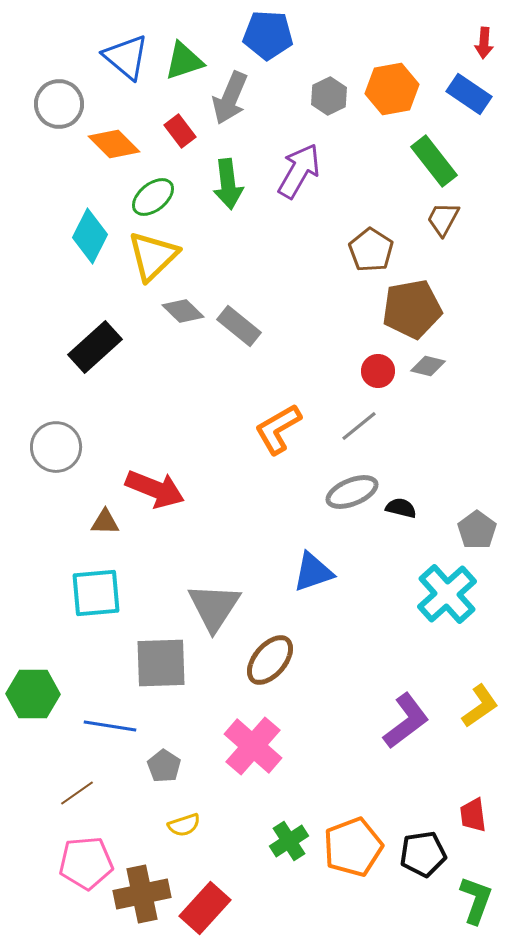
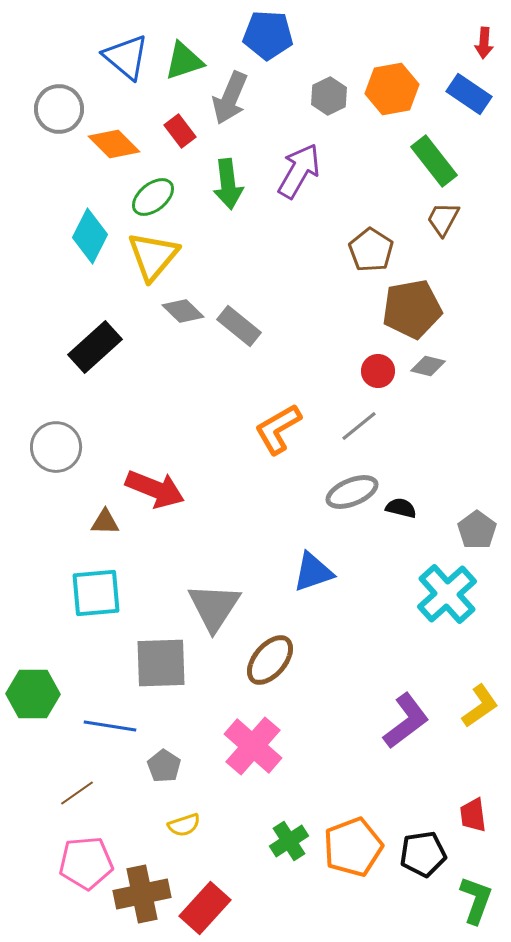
gray circle at (59, 104): moved 5 px down
yellow triangle at (153, 256): rotated 6 degrees counterclockwise
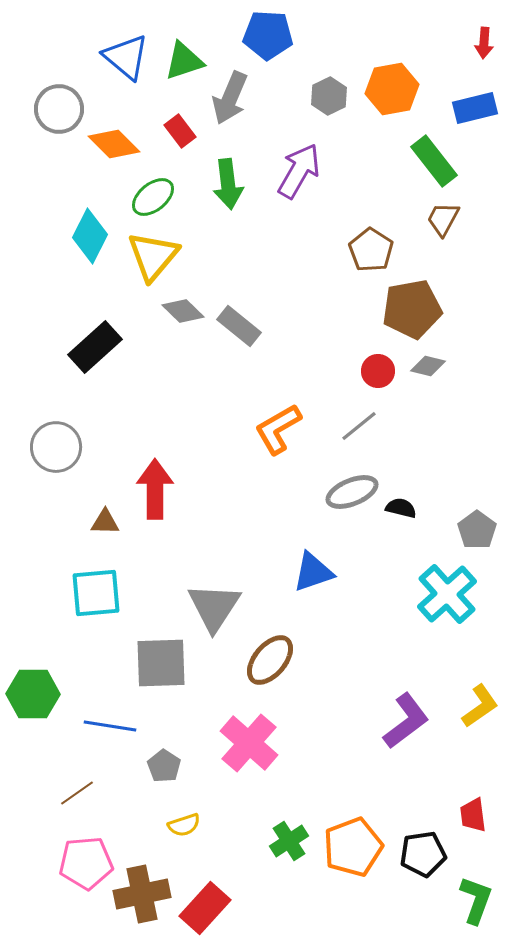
blue rectangle at (469, 94): moved 6 px right, 14 px down; rotated 48 degrees counterclockwise
red arrow at (155, 489): rotated 112 degrees counterclockwise
pink cross at (253, 746): moved 4 px left, 3 px up
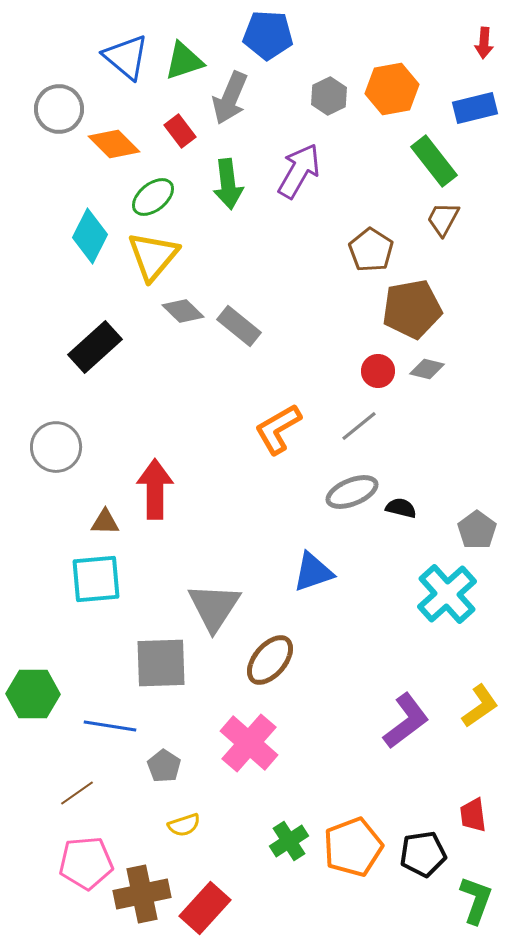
gray diamond at (428, 366): moved 1 px left, 3 px down
cyan square at (96, 593): moved 14 px up
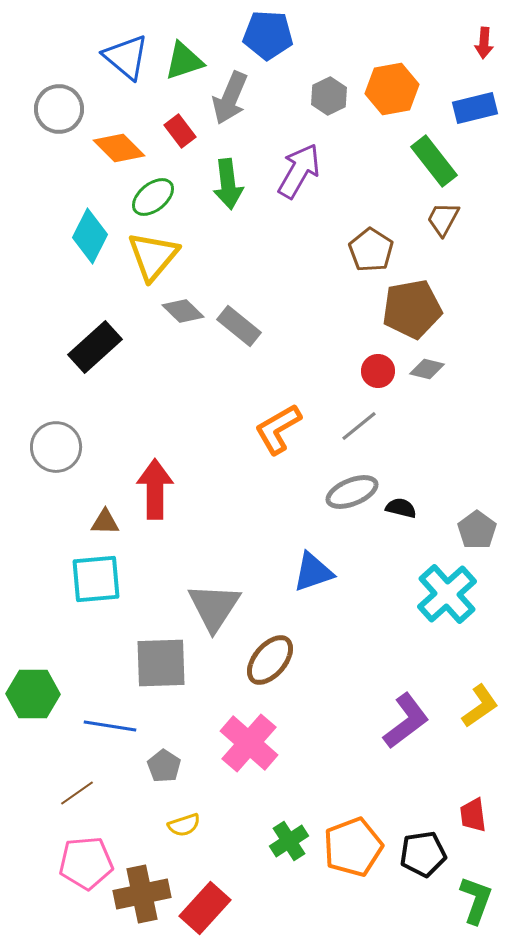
orange diamond at (114, 144): moved 5 px right, 4 px down
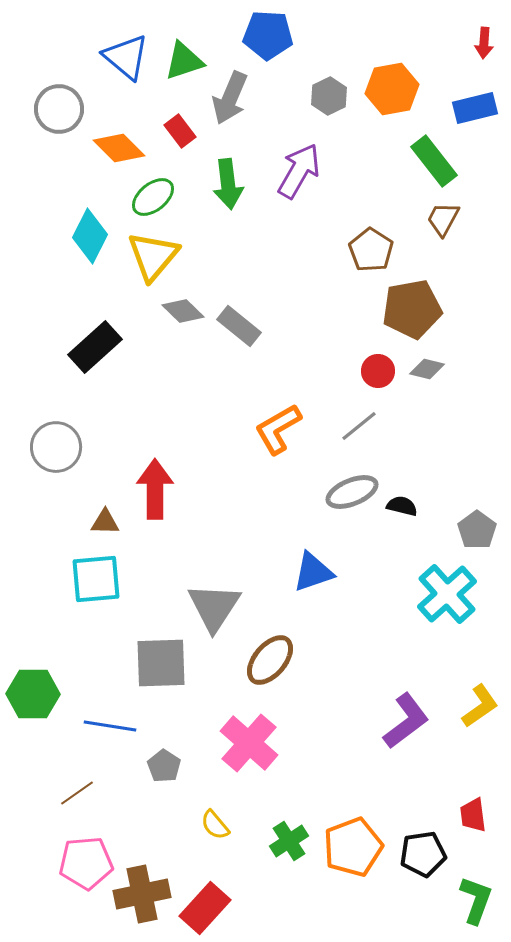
black semicircle at (401, 508): moved 1 px right, 2 px up
yellow semicircle at (184, 825): moved 31 px right; rotated 68 degrees clockwise
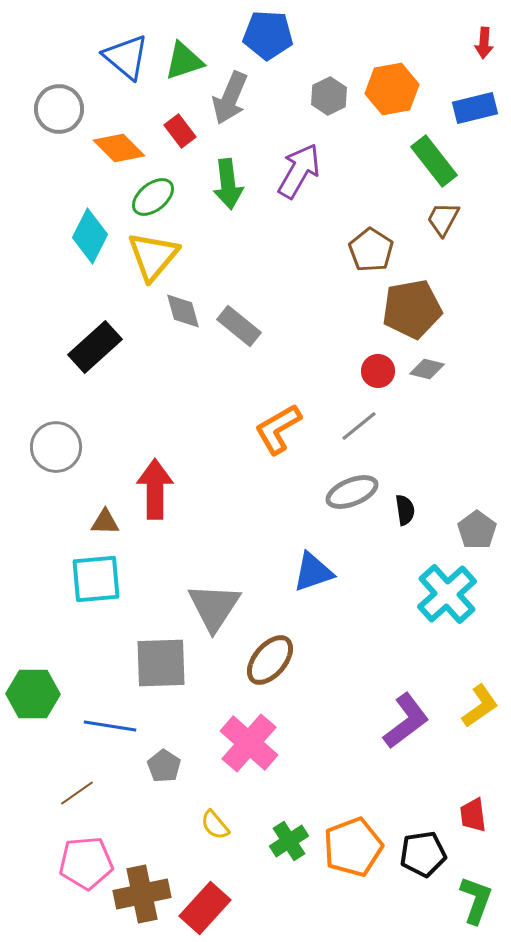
gray diamond at (183, 311): rotated 30 degrees clockwise
black semicircle at (402, 506): moved 3 px right, 4 px down; rotated 68 degrees clockwise
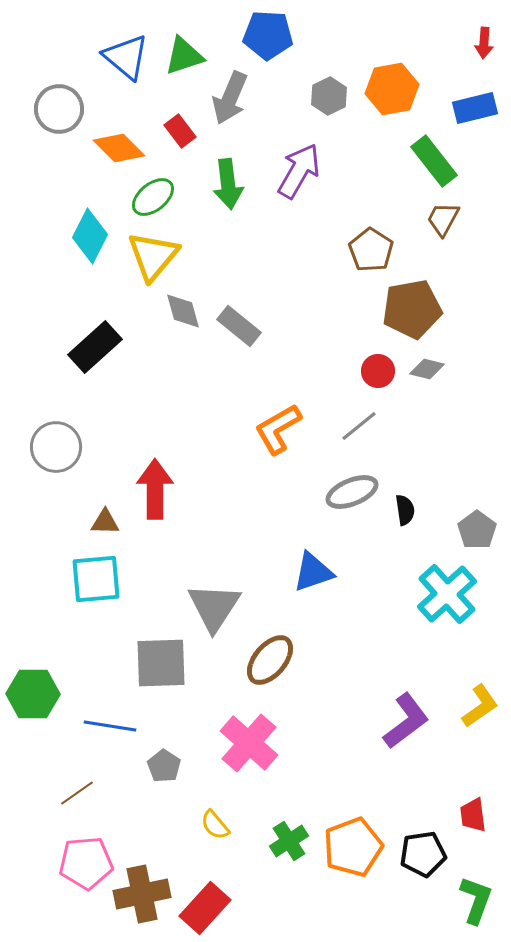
green triangle at (184, 61): moved 5 px up
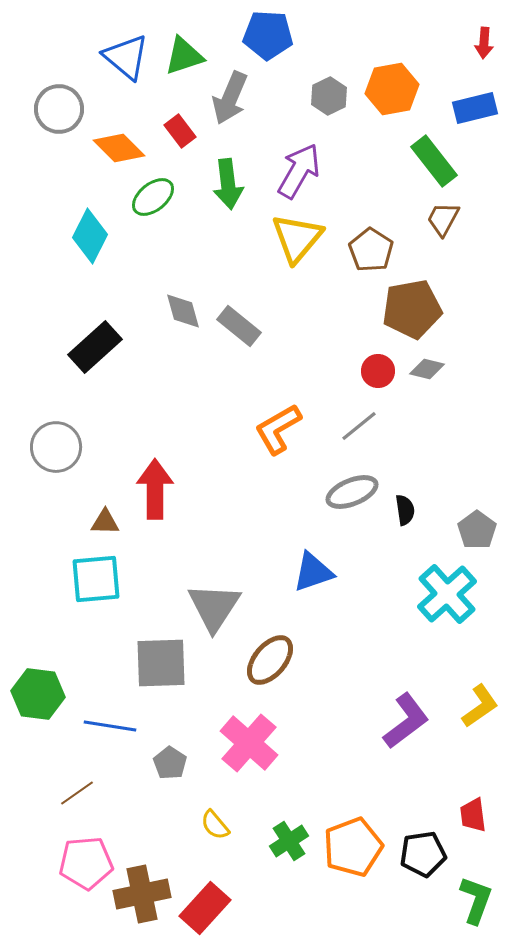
yellow triangle at (153, 256): moved 144 px right, 18 px up
green hexagon at (33, 694): moved 5 px right; rotated 6 degrees clockwise
gray pentagon at (164, 766): moved 6 px right, 3 px up
